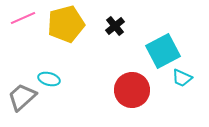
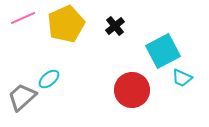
yellow pentagon: rotated 9 degrees counterclockwise
cyan ellipse: rotated 55 degrees counterclockwise
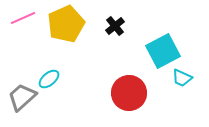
red circle: moved 3 px left, 3 px down
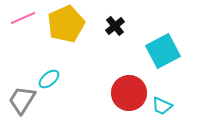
cyan trapezoid: moved 20 px left, 28 px down
gray trapezoid: moved 3 px down; rotated 16 degrees counterclockwise
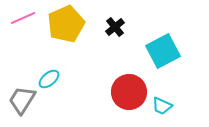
black cross: moved 1 px down
red circle: moved 1 px up
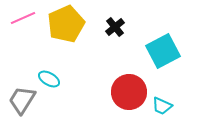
cyan ellipse: rotated 70 degrees clockwise
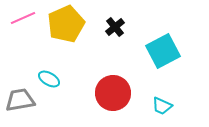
red circle: moved 16 px left, 1 px down
gray trapezoid: moved 2 px left; rotated 48 degrees clockwise
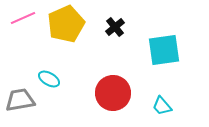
cyan square: moved 1 px right, 1 px up; rotated 20 degrees clockwise
cyan trapezoid: rotated 25 degrees clockwise
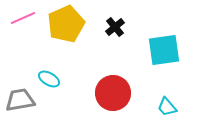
cyan trapezoid: moved 5 px right, 1 px down
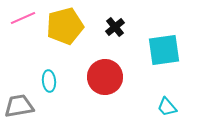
yellow pentagon: moved 1 px left, 2 px down; rotated 9 degrees clockwise
cyan ellipse: moved 2 px down; rotated 55 degrees clockwise
red circle: moved 8 px left, 16 px up
gray trapezoid: moved 1 px left, 6 px down
